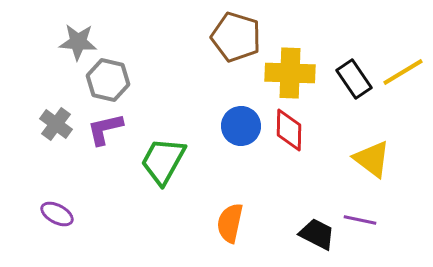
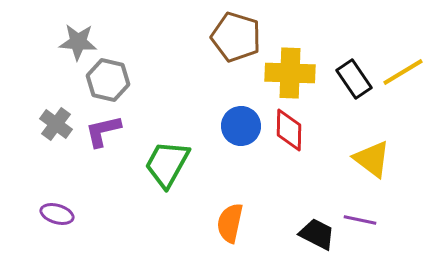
purple L-shape: moved 2 px left, 2 px down
green trapezoid: moved 4 px right, 3 px down
purple ellipse: rotated 12 degrees counterclockwise
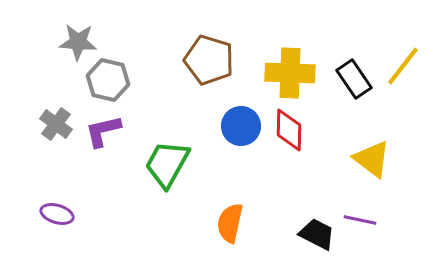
brown pentagon: moved 27 px left, 23 px down
yellow line: moved 6 px up; rotated 21 degrees counterclockwise
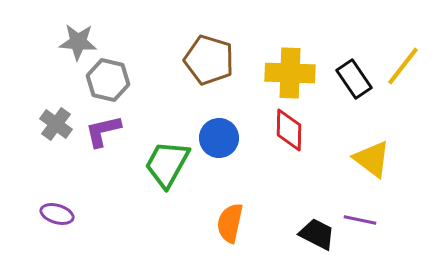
blue circle: moved 22 px left, 12 px down
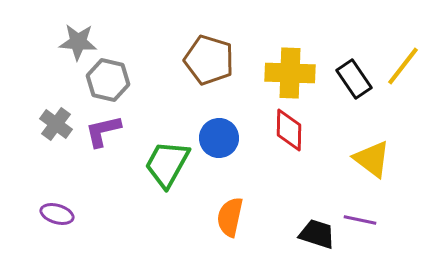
orange semicircle: moved 6 px up
black trapezoid: rotated 9 degrees counterclockwise
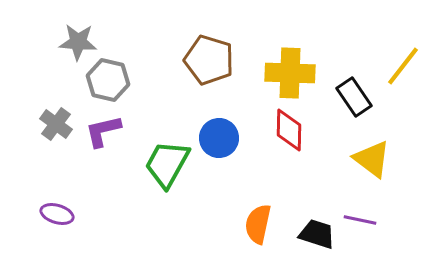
black rectangle: moved 18 px down
orange semicircle: moved 28 px right, 7 px down
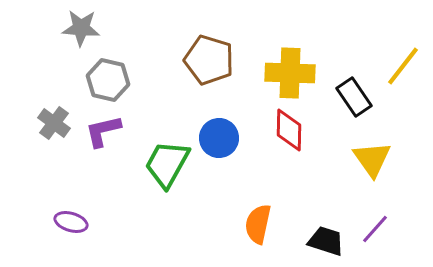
gray star: moved 3 px right, 14 px up
gray cross: moved 2 px left, 1 px up
yellow triangle: rotated 18 degrees clockwise
purple ellipse: moved 14 px right, 8 px down
purple line: moved 15 px right, 9 px down; rotated 60 degrees counterclockwise
black trapezoid: moved 9 px right, 7 px down
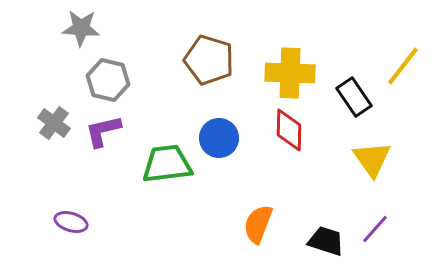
green trapezoid: rotated 54 degrees clockwise
orange semicircle: rotated 9 degrees clockwise
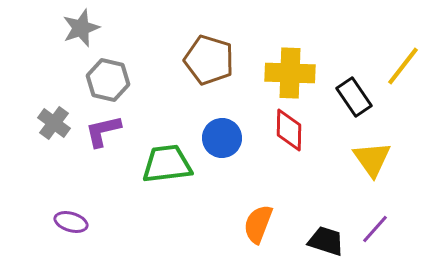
gray star: rotated 24 degrees counterclockwise
blue circle: moved 3 px right
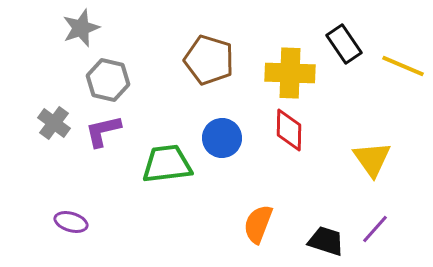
yellow line: rotated 75 degrees clockwise
black rectangle: moved 10 px left, 53 px up
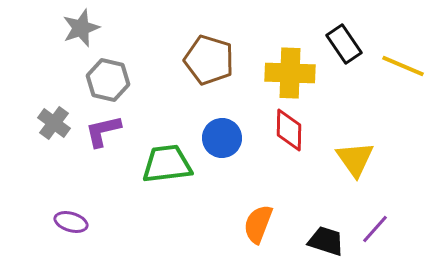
yellow triangle: moved 17 px left
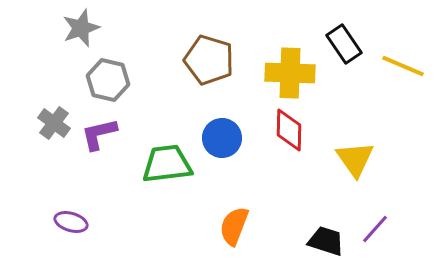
purple L-shape: moved 4 px left, 3 px down
orange semicircle: moved 24 px left, 2 px down
